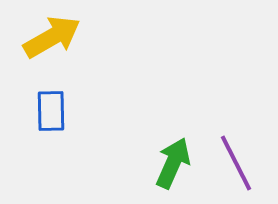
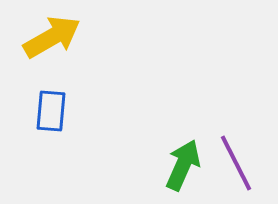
blue rectangle: rotated 6 degrees clockwise
green arrow: moved 10 px right, 2 px down
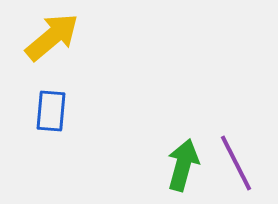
yellow arrow: rotated 10 degrees counterclockwise
green arrow: rotated 9 degrees counterclockwise
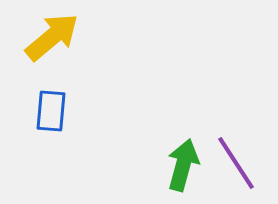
purple line: rotated 6 degrees counterclockwise
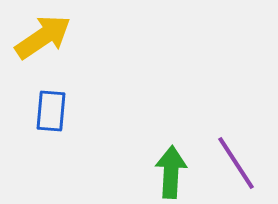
yellow arrow: moved 9 px left; rotated 6 degrees clockwise
green arrow: moved 12 px left, 7 px down; rotated 12 degrees counterclockwise
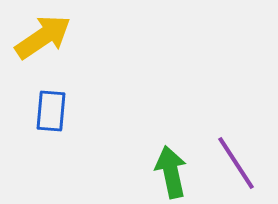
green arrow: rotated 15 degrees counterclockwise
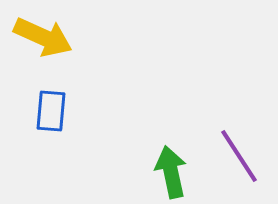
yellow arrow: rotated 58 degrees clockwise
purple line: moved 3 px right, 7 px up
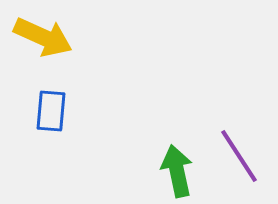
green arrow: moved 6 px right, 1 px up
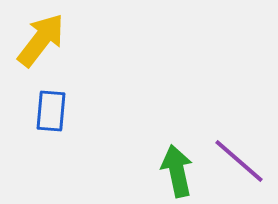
yellow arrow: moved 2 px left, 3 px down; rotated 76 degrees counterclockwise
purple line: moved 5 px down; rotated 16 degrees counterclockwise
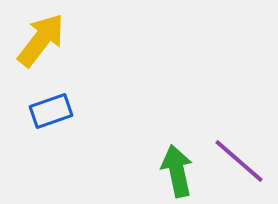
blue rectangle: rotated 66 degrees clockwise
